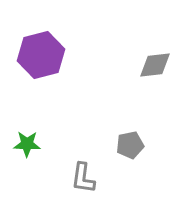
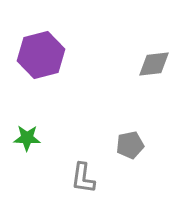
gray diamond: moved 1 px left, 1 px up
green star: moved 6 px up
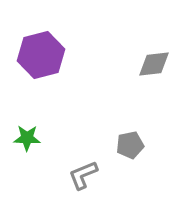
gray L-shape: moved 3 px up; rotated 60 degrees clockwise
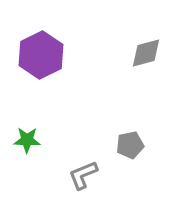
purple hexagon: rotated 12 degrees counterclockwise
gray diamond: moved 8 px left, 11 px up; rotated 8 degrees counterclockwise
green star: moved 2 px down
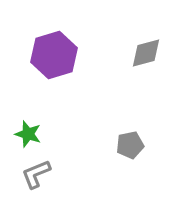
purple hexagon: moved 13 px right; rotated 9 degrees clockwise
green star: moved 1 px right, 6 px up; rotated 16 degrees clockwise
gray L-shape: moved 47 px left, 1 px up
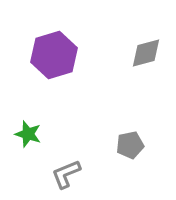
gray L-shape: moved 30 px right
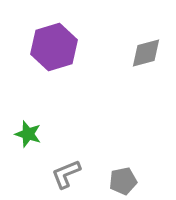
purple hexagon: moved 8 px up
gray pentagon: moved 7 px left, 36 px down
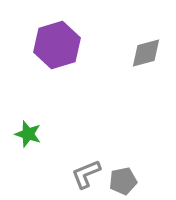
purple hexagon: moved 3 px right, 2 px up
gray L-shape: moved 20 px right
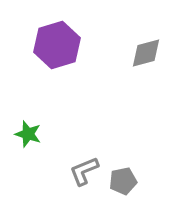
gray L-shape: moved 2 px left, 3 px up
